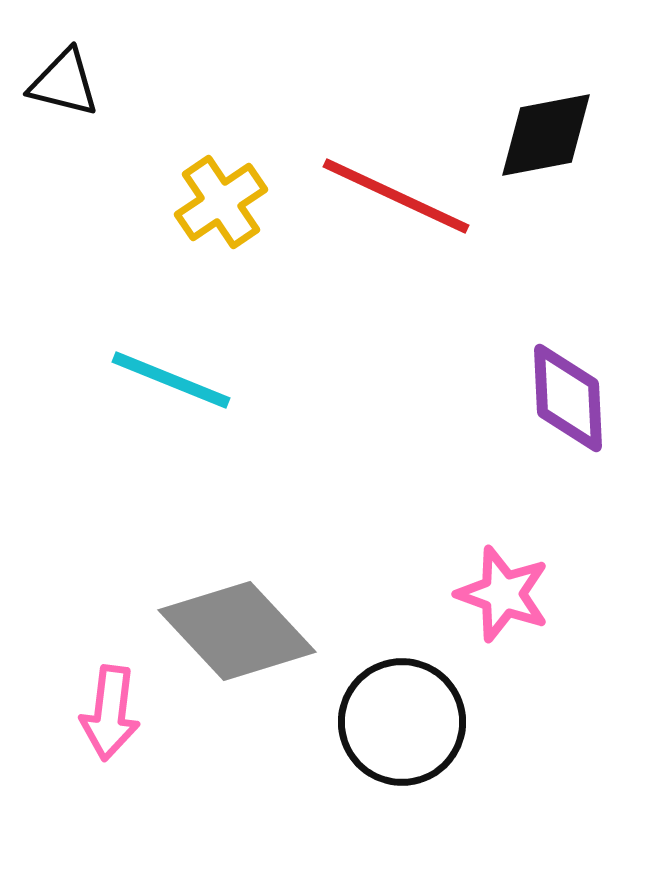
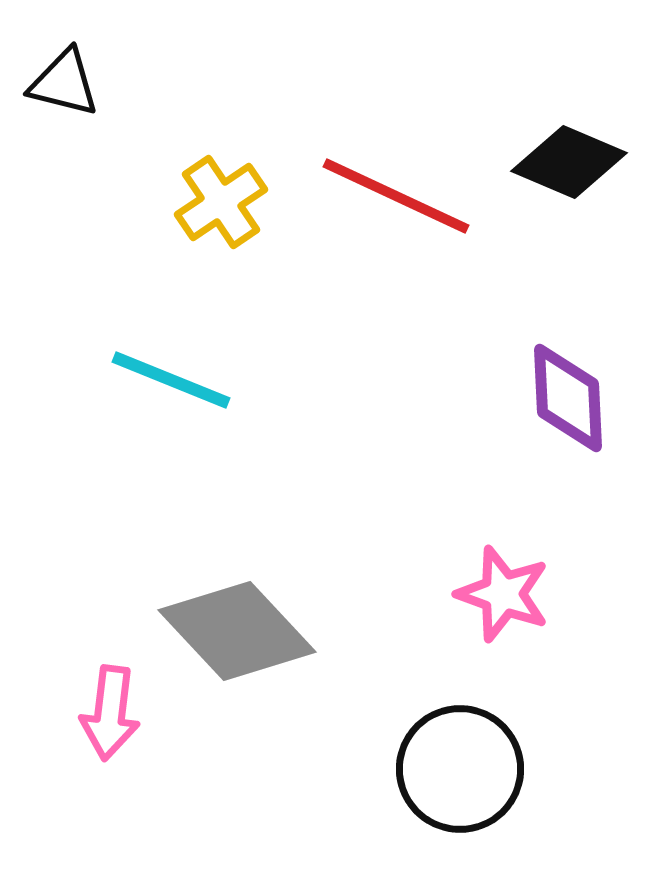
black diamond: moved 23 px right, 27 px down; rotated 34 degrees clockwise
black circle: moved 58 px right, 47 px down
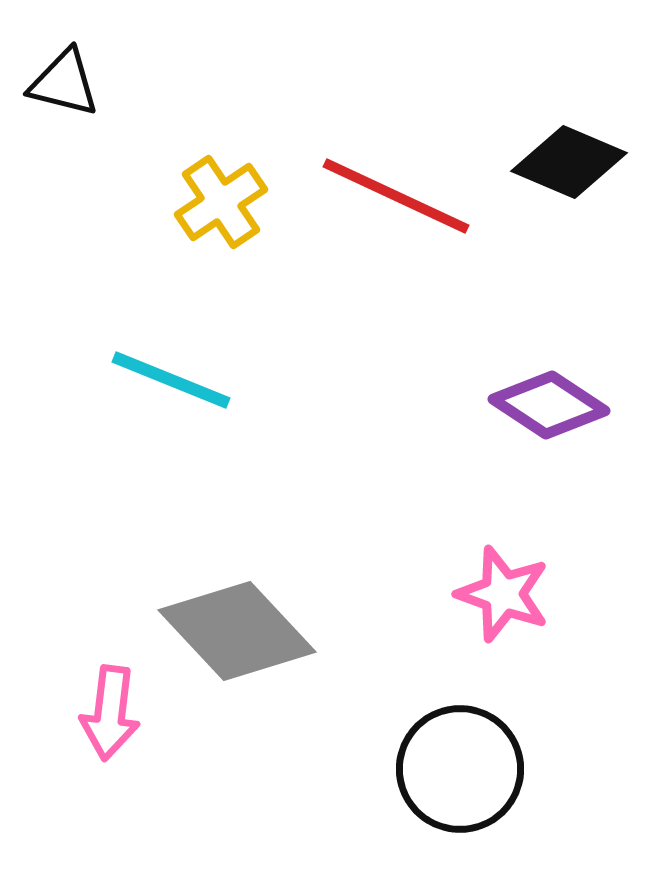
purple diamond: moved 19 px left, 7 px down; rotated 54 degrees counterclockwise
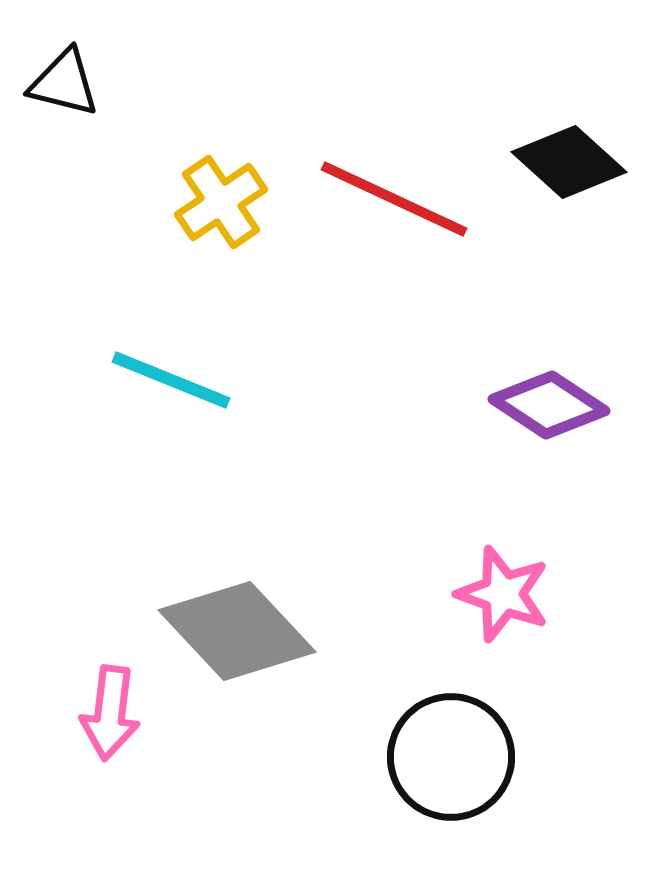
black diamond: rotated 19 degrees clockwise
red line: moved 2 px left, 3 px down
black circle: moved 9 px left, 12 px up
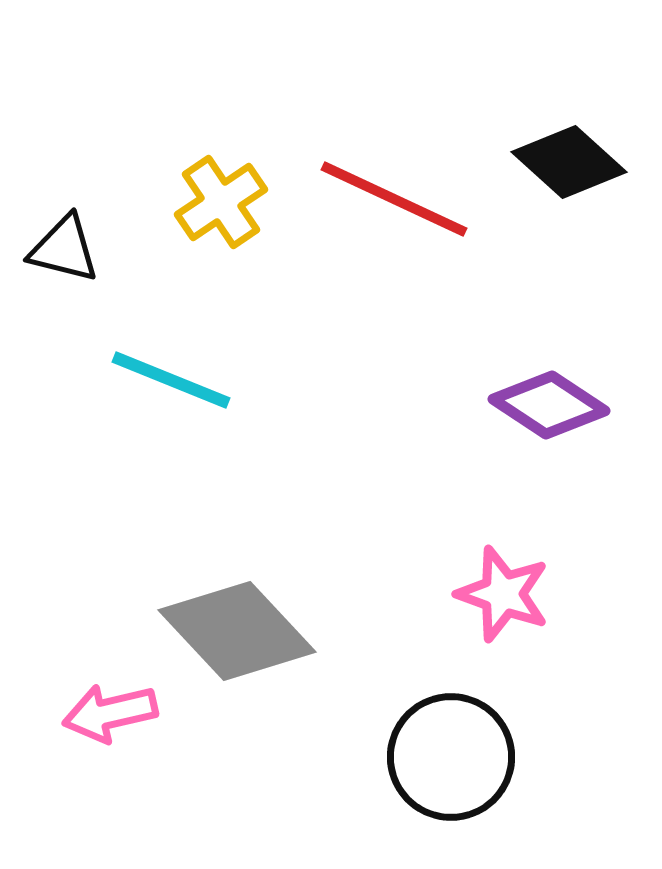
black triangle: moved 166 px down
pink arrow: rotated 70 degrees clockwise
